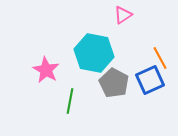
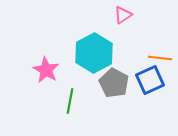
cyan hexagon: rotated 21 degrees clockwise
orange line: rotated 55 degrees counterclockwise
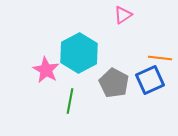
cyan hexagon: moved 15 px left
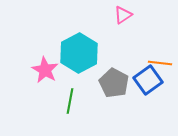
orange line: moved 5 px down
pink star: moved 1 px left
blue square: moved 2 px left; rotated 12 degrees counterclockwise
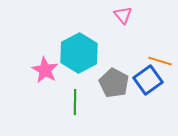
pink triangle: rotated 36 degrees counterclockwise
orange line: moved 2 px up; rotated 10 degrees clockwise
green line: moved 5 px right, 1 px down; rotated 10 degrees counterclockwise
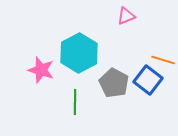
pink triangle: moved 3 px right, 1 px down; rotated 48 degrees clockwise
orange line: moved 3 px right, 1 px up
pink star: moved 4 px left; rotated 12 degrees counterclockwise
blue square: rotated 16 degrees counterclockwise
